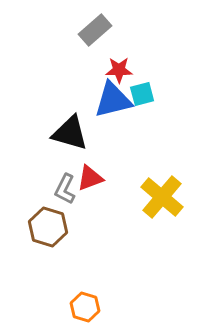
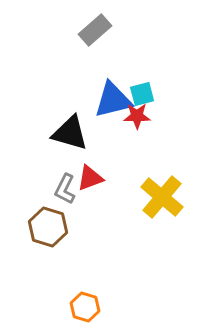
red star: moved 18 px right, 46 px down
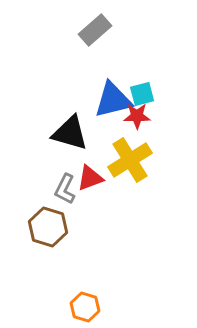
yellow cross: moved 32 px left, 37 px up; rotated 18 degrees clockwise
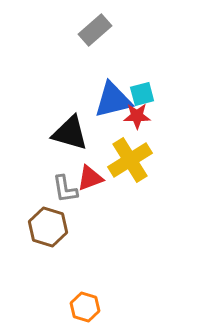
gray L-shape: rotated 36 degrees counterclockwise
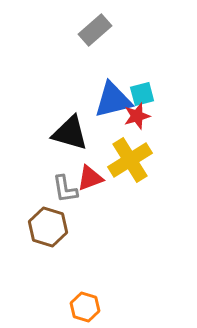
red star: rotated 16 degrees counterclockwise
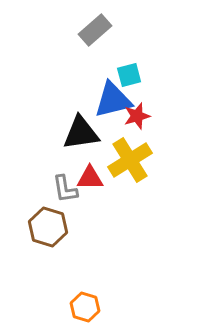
cyan square: moved 13 px left, 19 px up
black triangle: moved 11 px right; rotated 24 degrees counterclockwise
red triangle: rotated 20 degrees clockwise
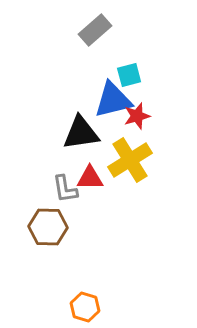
brown hexagon: rotated 15 degrees counterclockwise
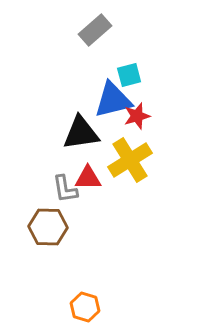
red triangle: moved 2 px left
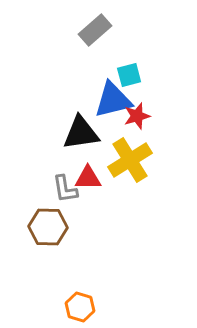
orange hexagon: moved 5 px left
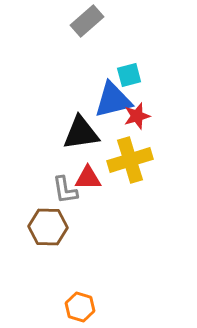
gray rectangle: moved 8 px left, 9 px up
yellow cross: rotated 15 degrees clockwise
gray L-shape: moved 1 px down
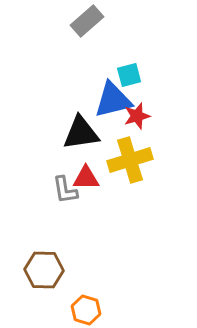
red triangle: moved 2 px left
brown hexagon: moved 4 px left, 43 px down
orange hexagon: moved 6 px right, 3 px down
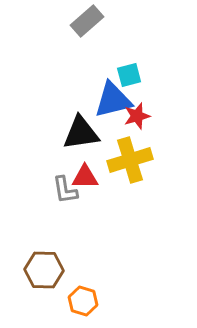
red triangle: moved 1 px left, 1 px up
orange hexagon: moved 3 px left, 9 px up
